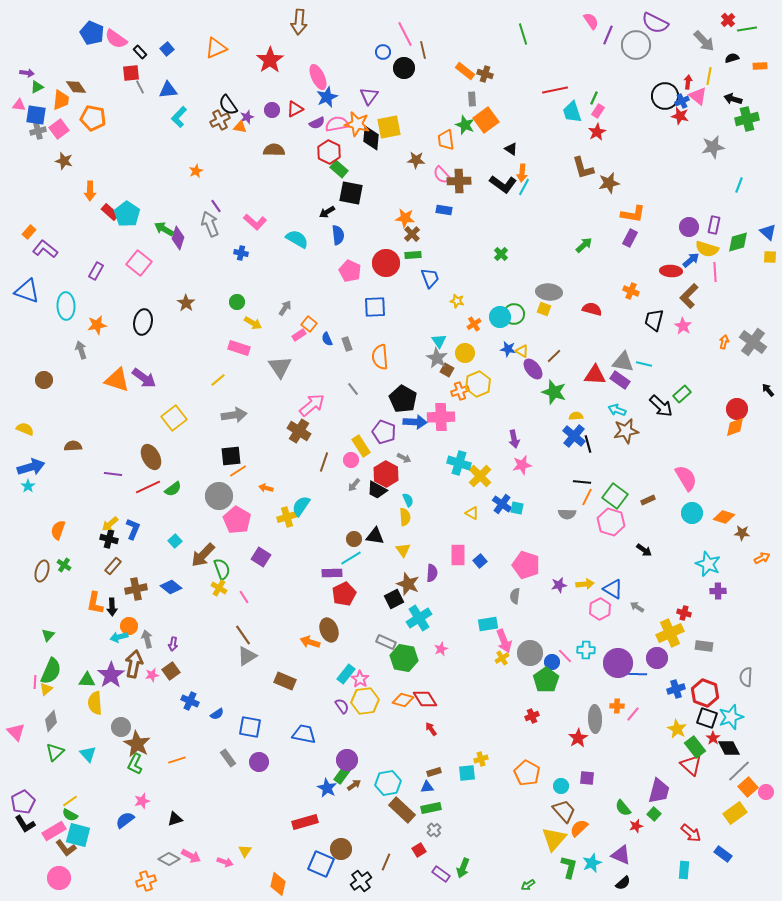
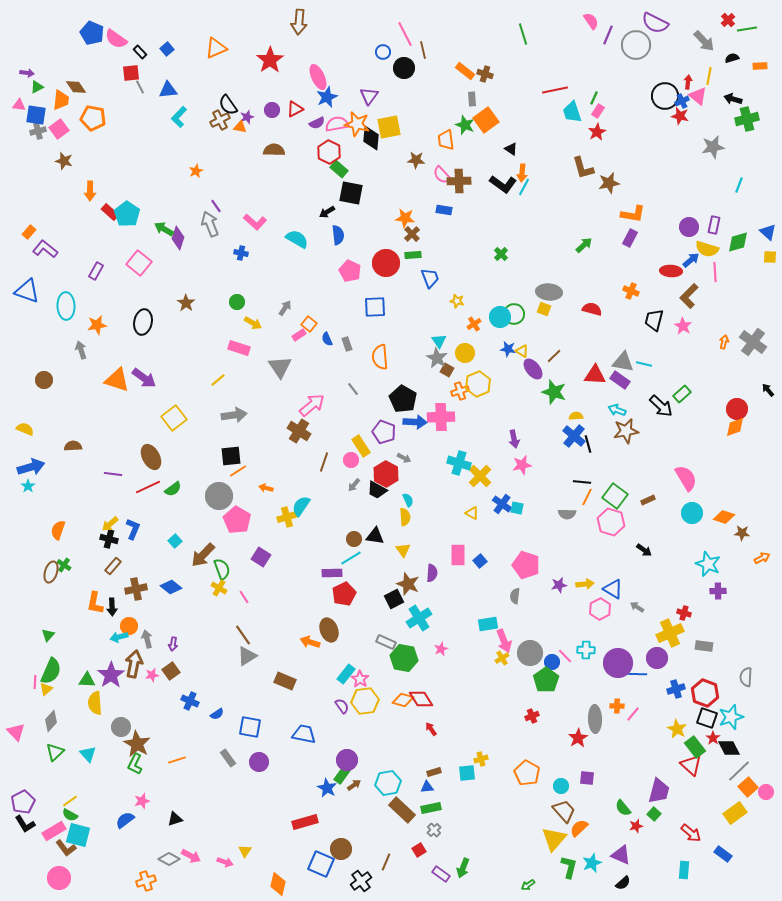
brown ellipse at (42, 571): moved 9 px right, 1 px down
red diamond at (425, 699): moved 4 px left
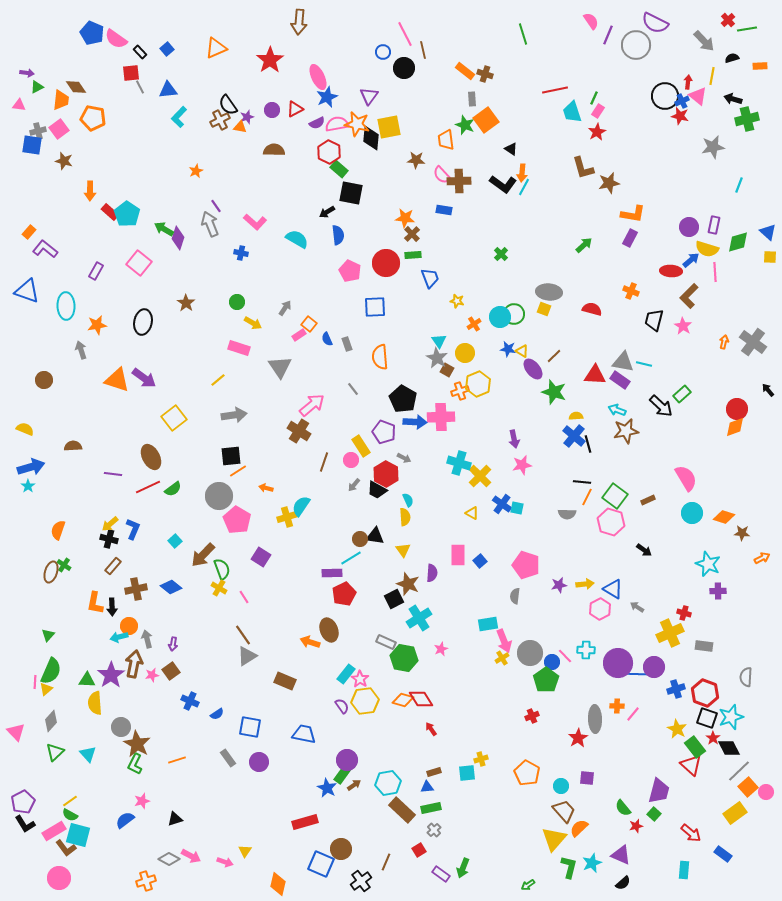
yellow line at (709, 76): moved 3 px right
blue square at (36, 115): moved 4 px left, 30 px down
brown circle at (354, 539): moved 6 px right
purple circle at (657, 658): moved 3 px left, 9 px down
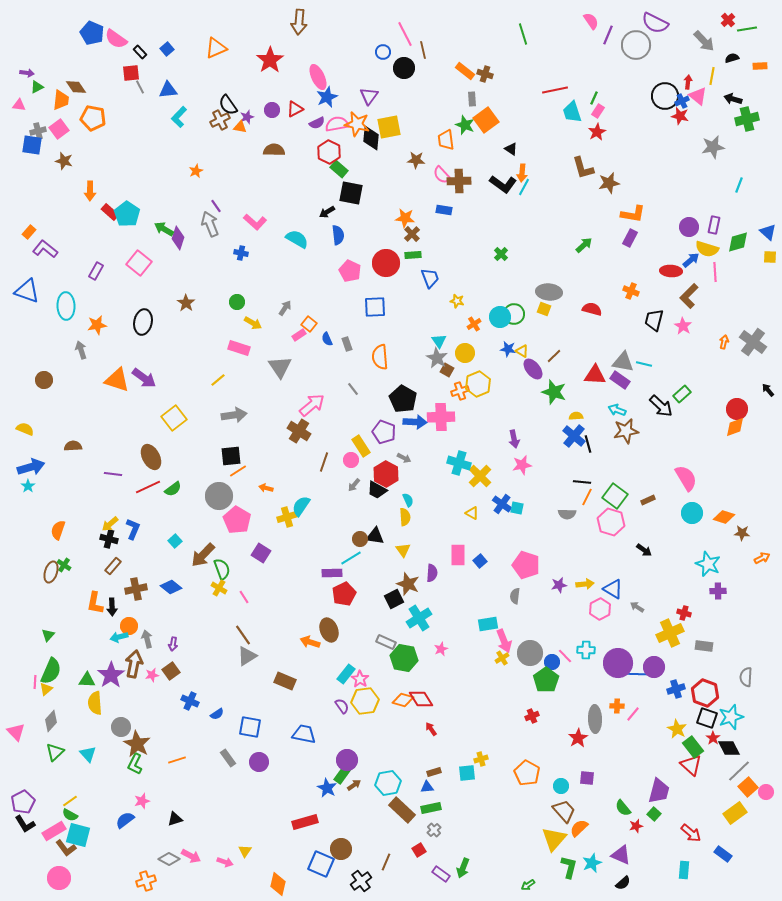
purple square at (261, 557): moved 4 px up
green rectangle at (695, 747): moved 2 px left
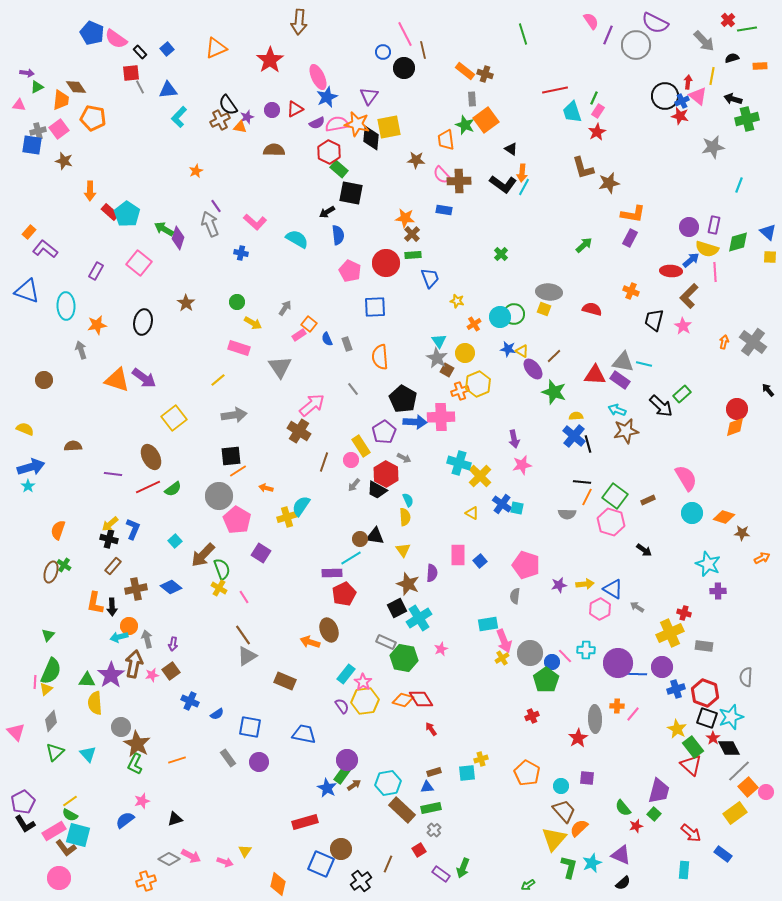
purple pentagon at (384, 432): rotated 20 degrees clockwise
black square at (394, 599): moved 3 px right, 9 px down
purple circle at (654, 667): moved 8 px right
pink star at (360, 679): moved 3 px right, 3 px down
brown line at (386, 862): moved 2 px right, 2 px down
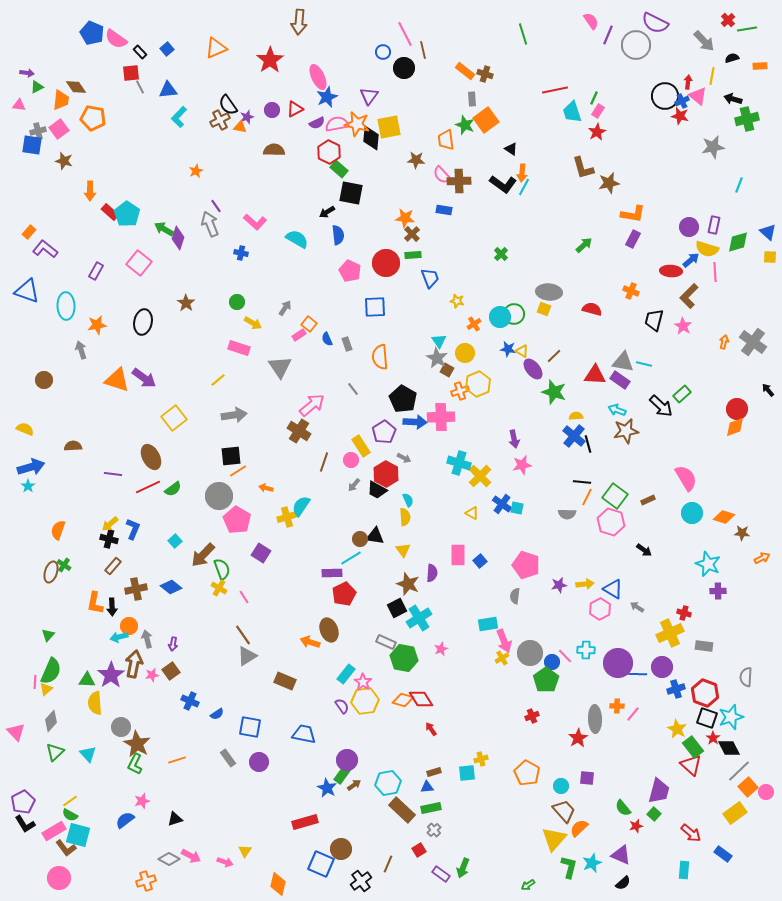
purple rectangle at (630, 238): moved 3 px right, 1 px down
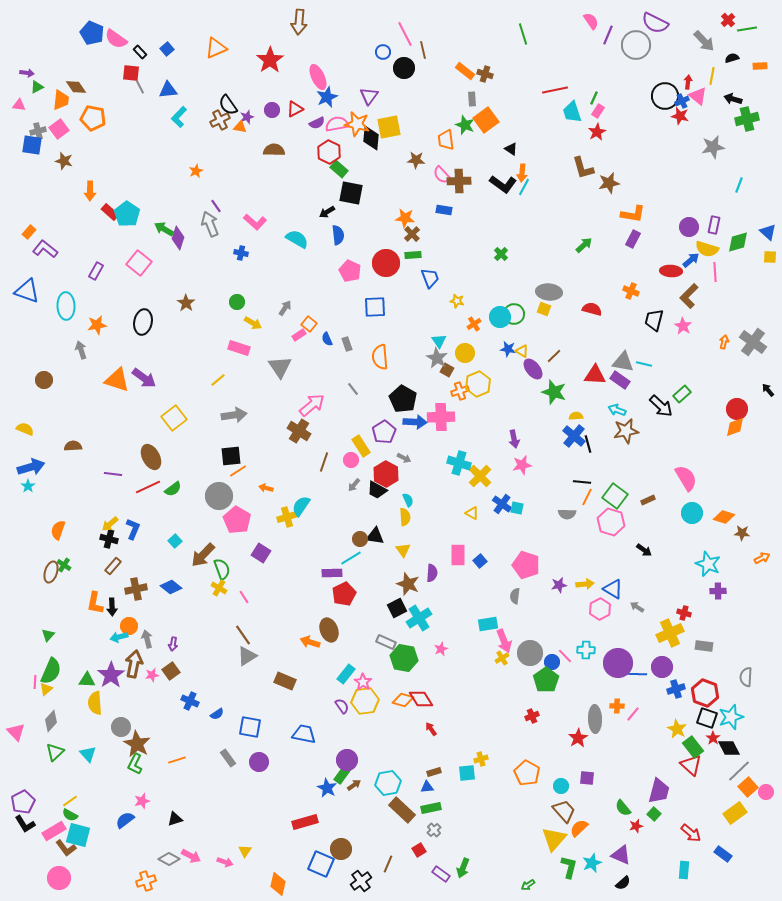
red square at (131, 73): rotated 12 degrees clockwise
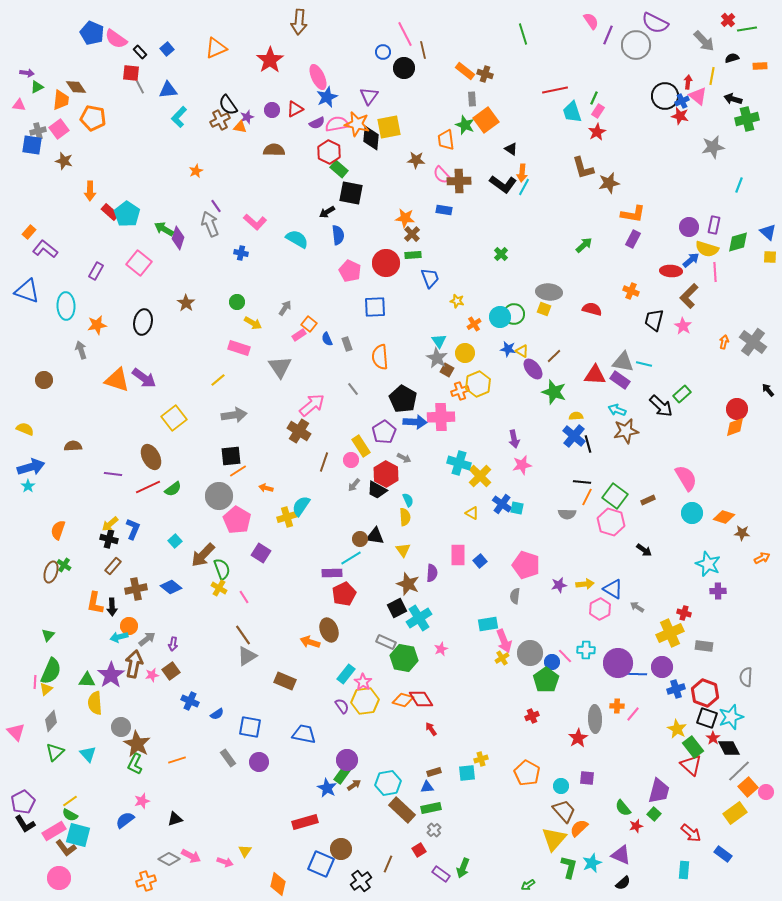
gray arrow at (147, 639): rotated 66 degrees clockwise
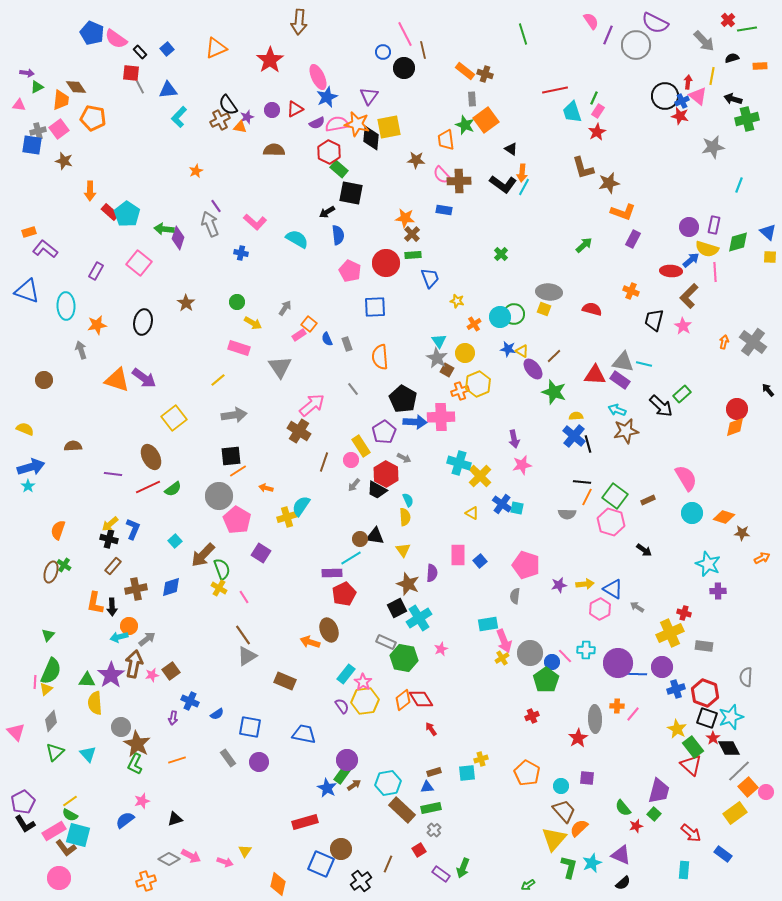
orange L-shape at (633, 214): moved 10 px left, 2 px up; rotated 10 degrees clockwise
green arrow at (164, 229): rotated 24 degrees counterclockwise
orange rectangle at (29, 232): rotated 32 degrees clockwise
blue diamond at (171, 587): rotated 55 degrees counterclockwise
purple arrow at (173, 644): moved 74 px down
orange diamond at (403, 700): rotated 55 degrees counterclockwise
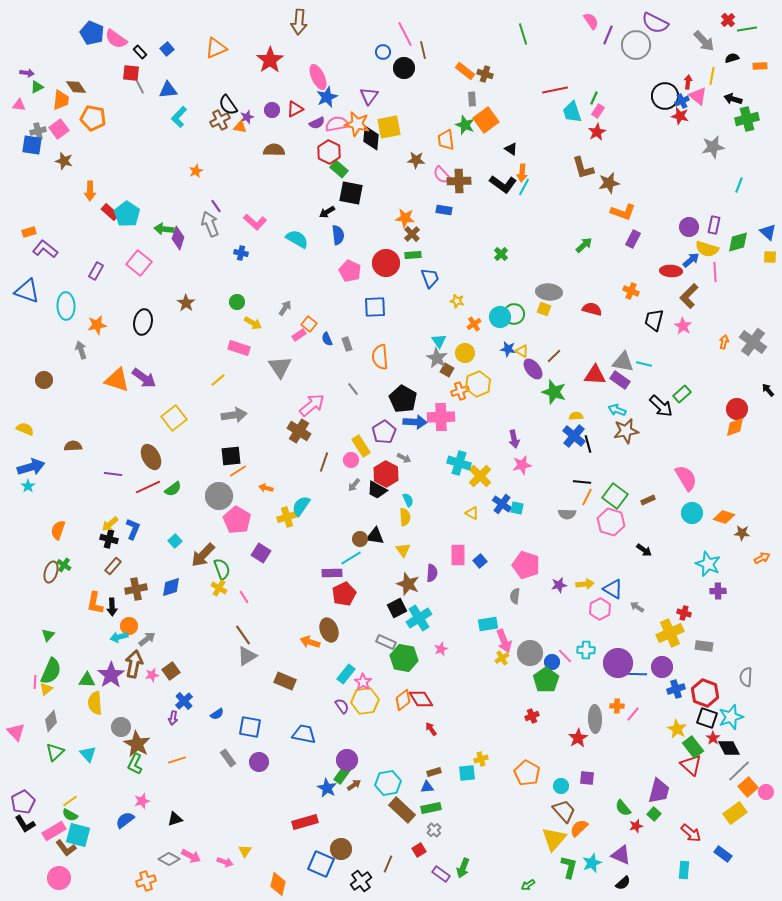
blue cross at (190, 701): moved 6 px left; rotated 24 degrees clockwise
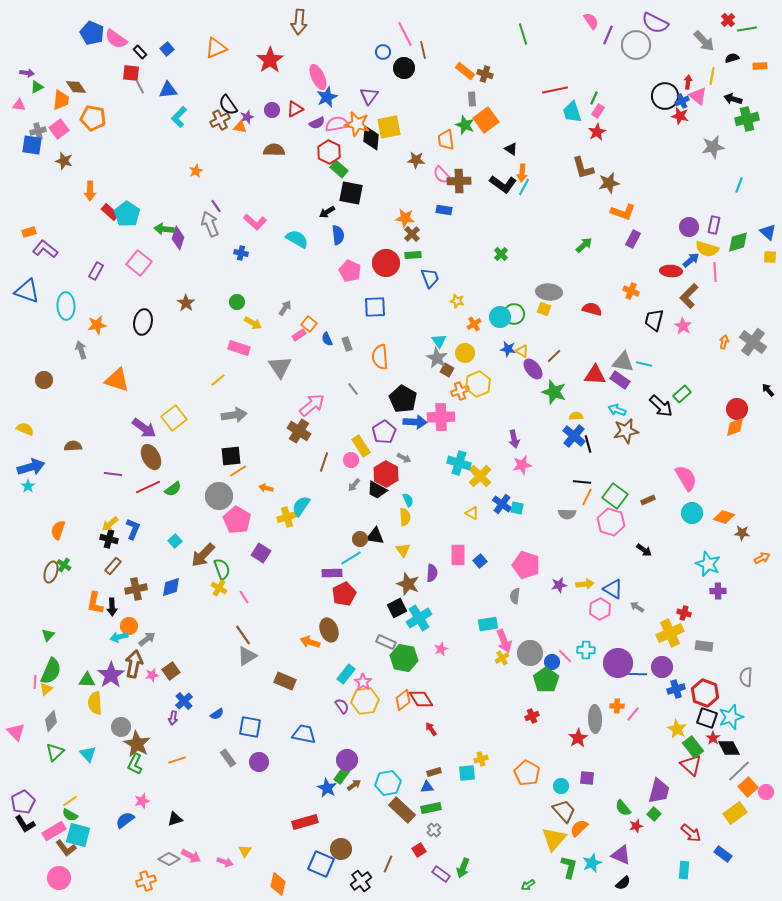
purple arrow at (144, 378): moved 50 px down
